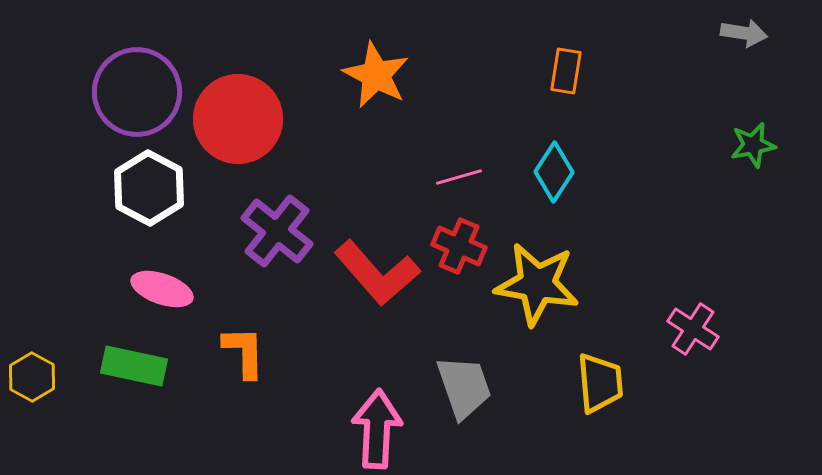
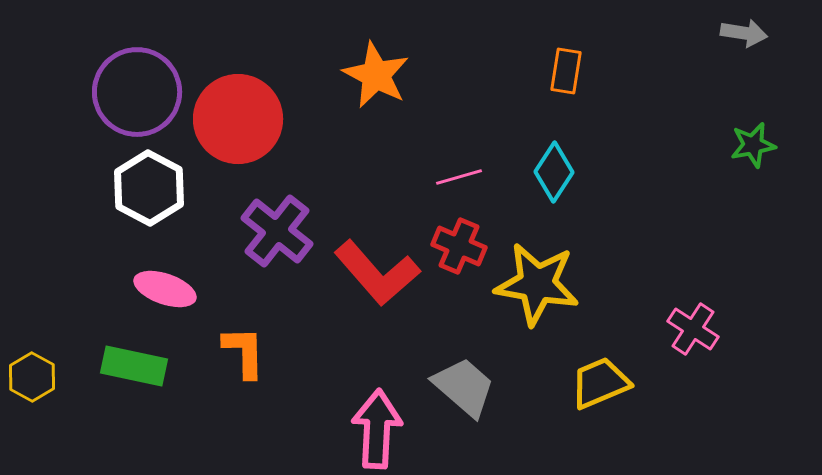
pink ellipse: moved 3 px right
yellow trapezoid: rotated 108 degrees counterclockwise
gray trapezoid: rotated 30 degrees counterclockwise
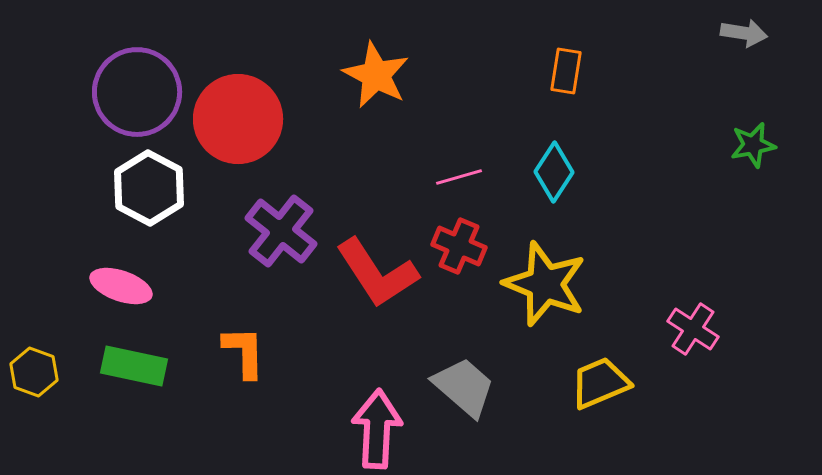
purple cross: moved 4 px right
red L-shape: rotated 8 degrees clockwise
yellow star: moved 8 px right; rotated 12 degrees clockwise
pink ellipse: moved 44 px left, 3 px up
yellow hexagon: moved 2 px right, 5 px up; rotated 9 degrees counterclockwise
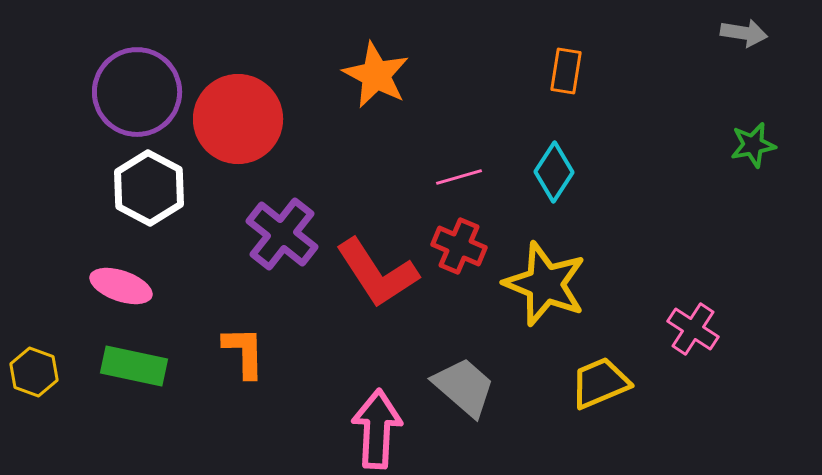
purple cross: moved 1 px right, 3 px down
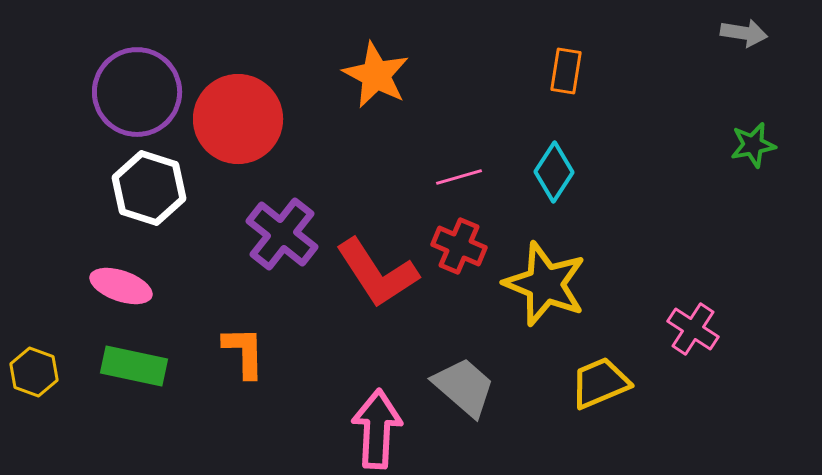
white hexagon: rotated 10 degrees counterclockwise
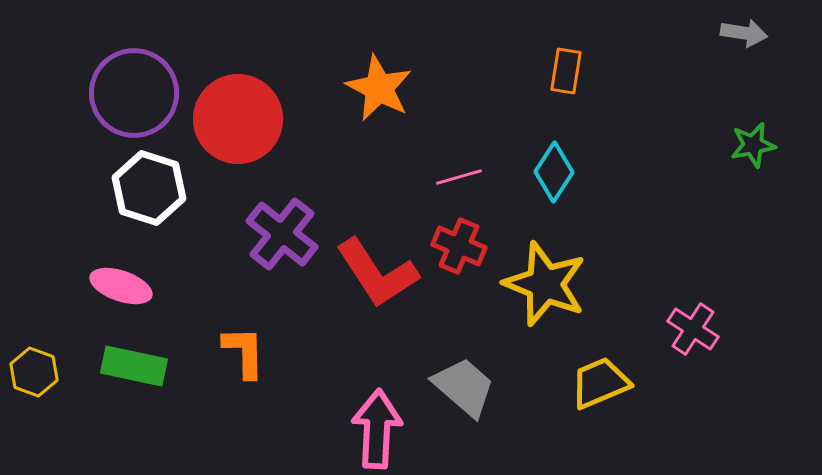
orange star: moved 3 px right, 13 px down
purple circle: moved 3 px left, 1 px down
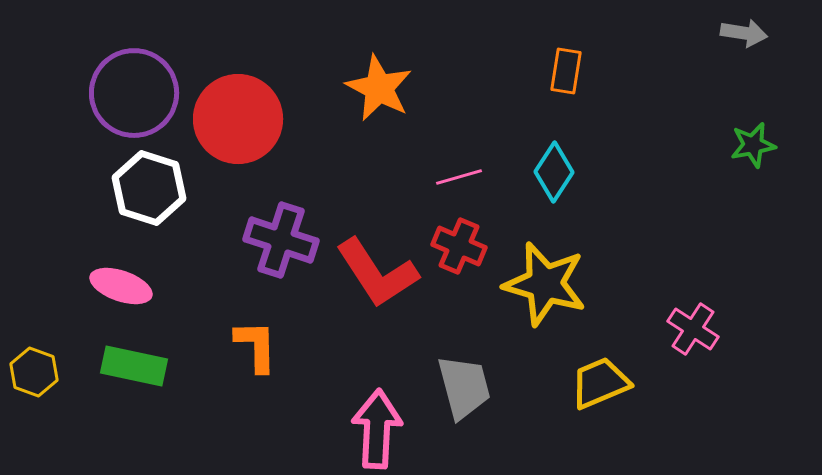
purple cross: moved 1 px left, 6 px down; rotated 20 degrees counterclockwise
yellow star: rotated 6 degrees counterclockwise
orange L-shape: moved 12 px right, 6 px up
gray trapezoid: rotated 34 degrees clockwise
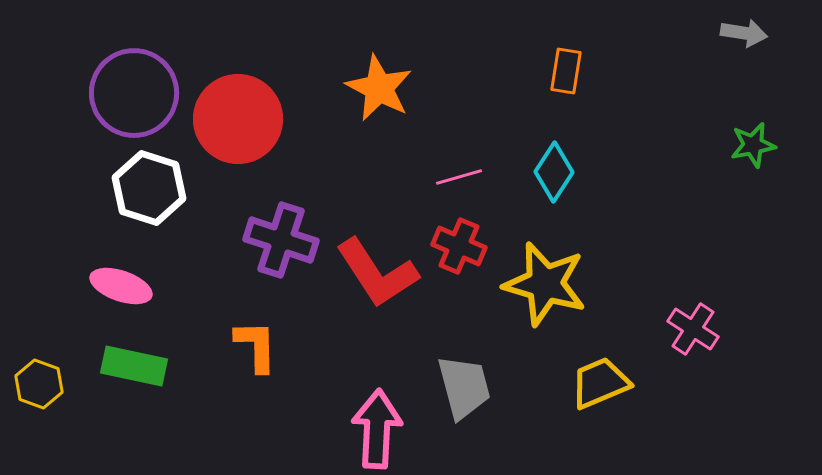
yellow hexagon: moved 5 px right, 12 px down
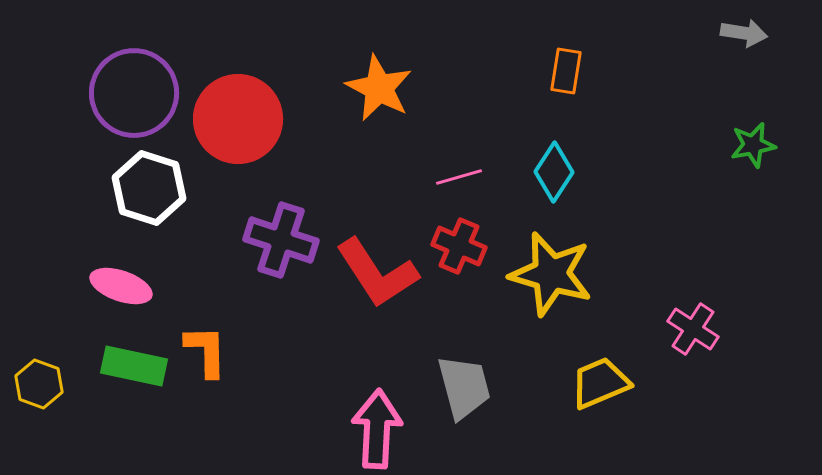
yellow star: moved 6 px right, 10 px up
orange L-shape: moved 50 px left, 5 px down
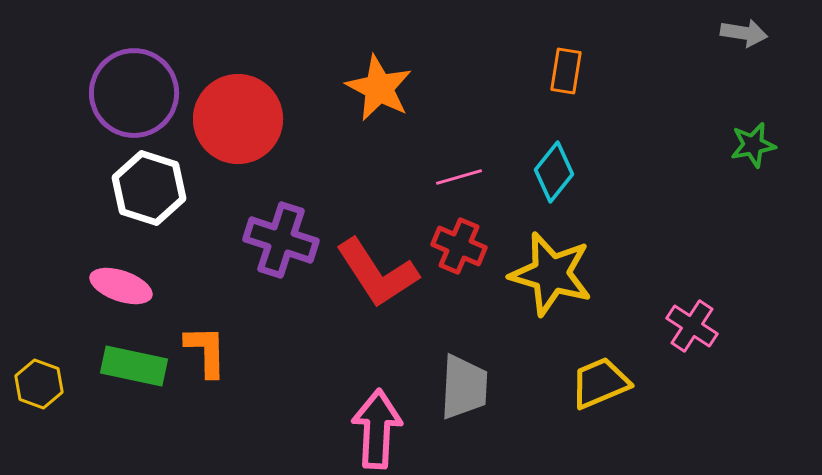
cyan diamond: rotated 6 degrees clockwise
pink cross: moved 1 px left, 3 px up
gray trapezoid: rotated 18 degrees clockwise
